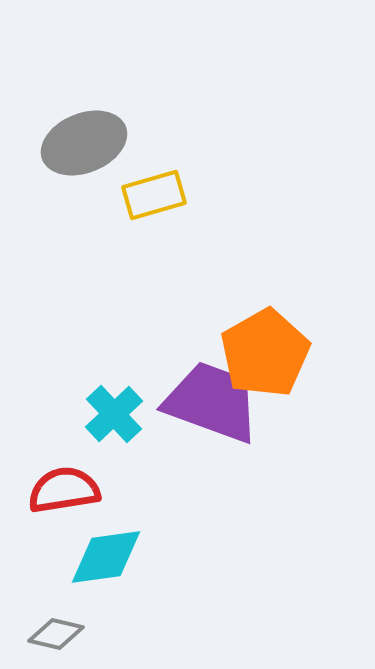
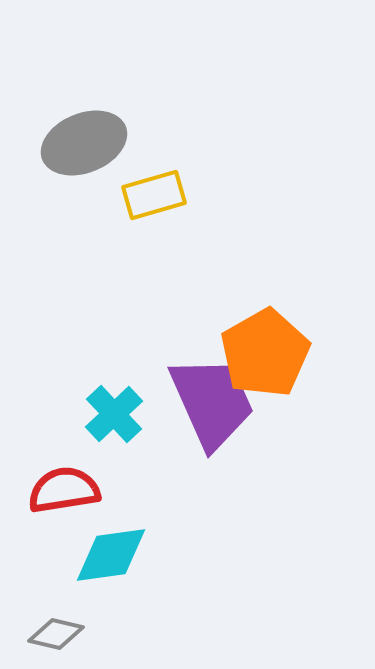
purple trapezoid: rotated 46 degrees clockwise
cyan diamond: moved 5 px right, 2 px up
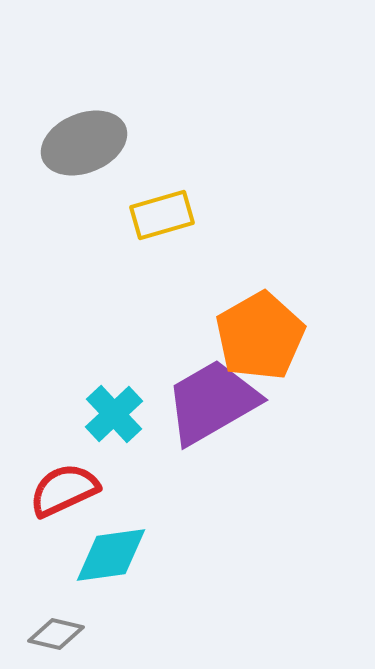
yellow rectangle: moved 8 px right, 20 px down
orange pentagon: moved 5 px left, 17 px up
purple trapezoid: rotated 96 degrees counterclockwise
red semicircle: rotated 16 degrees counterclockwise
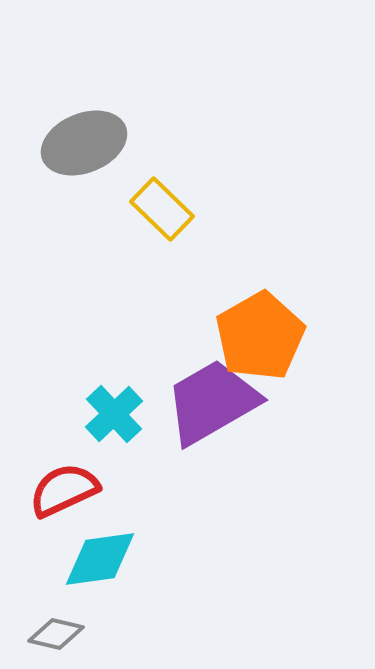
yellow rectangle: moved 6 px up; rotated 60 degrees clockwise
cyan diamond: moved 11 px left, 4 px down
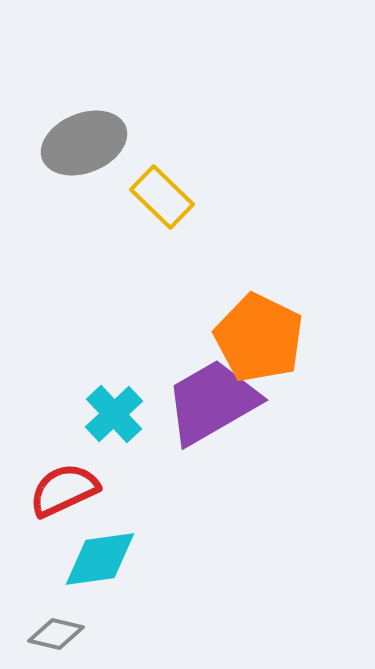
yellow rectangle: moved 12 px up
orange pentagon: moved 1 px left, 2 px down; rotated 16 degrees counterclockwise
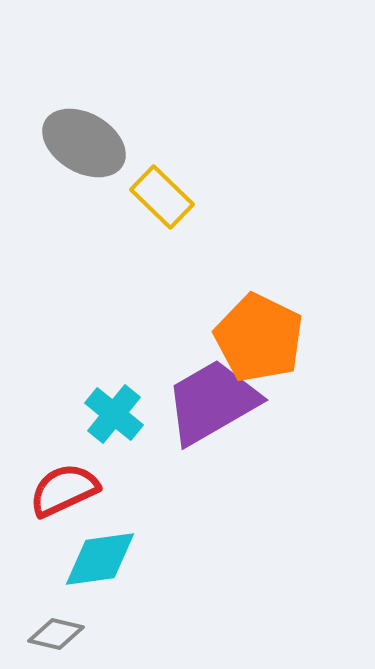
gray ellipse: rotated 52 degrees clockwise
cyan cross: rotated 8 degrees counterclockwise
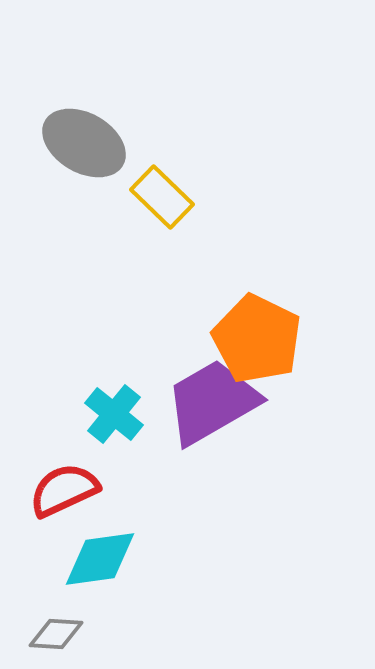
orange pentagon: moved 2 px left, 1 px down
gray diamond: rotated 10 degrees counterclockwise
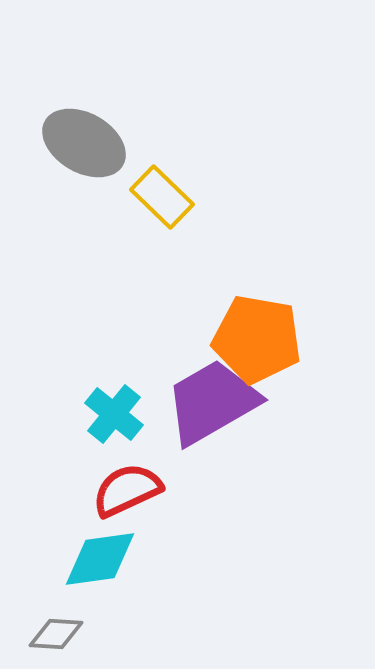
orange pentagon: rotated 16 degrees counterclockwise
red semicircle: moved 63 px right
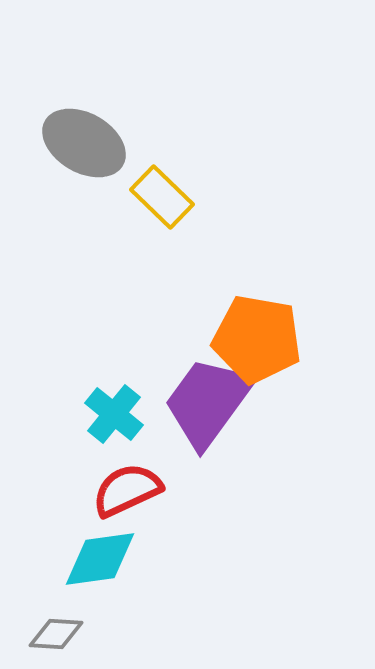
purple trapezoid: moved 4 px left; rotated 24 degrees counterclockwise
